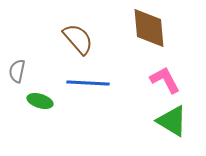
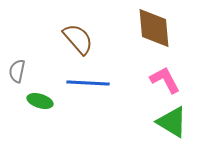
brown diamond: moved 5 px right
green triangle: moved 1 px down
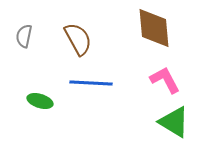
brown semicircle: rotated 12 degrees clockwise
gray semicircle: moved 7 px right, 35 px up
blue line: moved 3 px right
green triangle: moved 2 px right
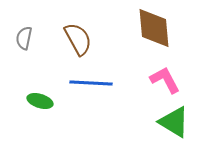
gray semicircle: moved 2 px down
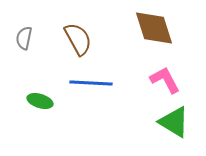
brown diamond: rotated 12 degrees counterclockwise
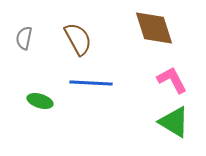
pink L-shape: moved 7 px right
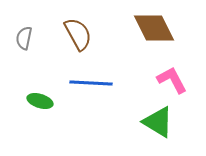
brown diamond: rotated 9 degrees counterclockwise
brown semicircle: moved 5 px up
green triangle: moved 16 px left
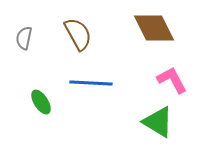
green ellipse: moved 1 px right, 1 px down; rotated 40 degrees clockwise
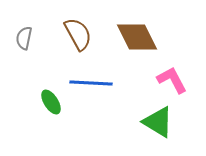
brown diamond: moved 17 px left, 9 px down
green ellipse: moved 10 px right
